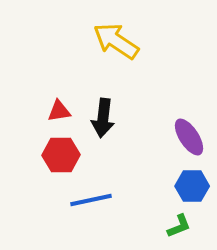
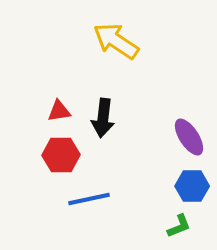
blue line: moved 2 px left, 1 px up
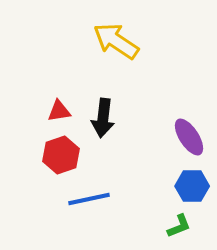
red hexagon: rotated 18 degrees counterclockwise
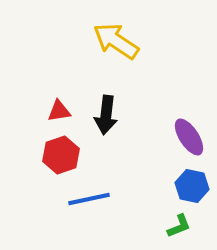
black arrow: moved 3 px right, 3 px up
blue hexagon: rotated 12 degrees clockwise
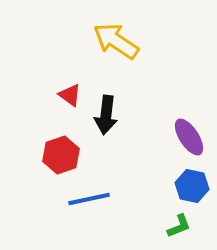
red triangle: moved 11 px right, 16 px up; rotated 45 degrees clockwise
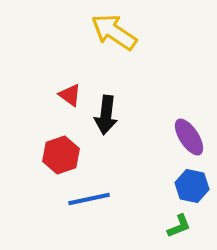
yellow arrow: moved 2 px left, 9 px up
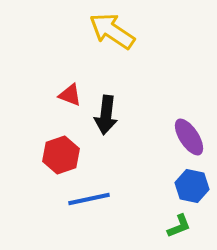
yellow arrow: moved 2 px left, 1 px up
red triangle: rotated 15 degrees counterclockwise
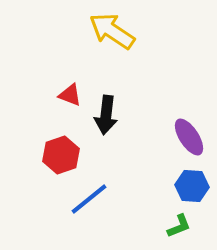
blue hexagon: rotated 8 degrees counterclockwise
blue line: rotated 27 degrees counterclockwise
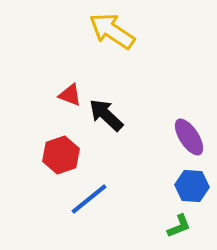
black arrow: rotated 126 degrees clockwise
